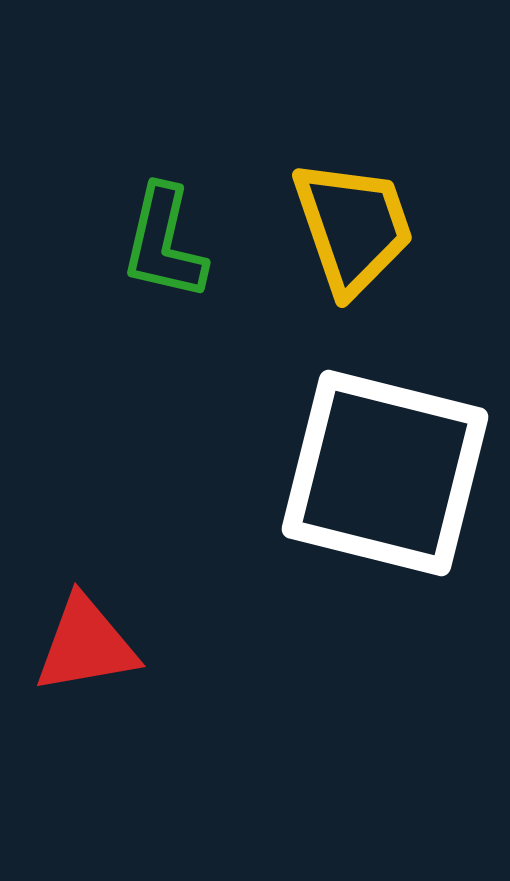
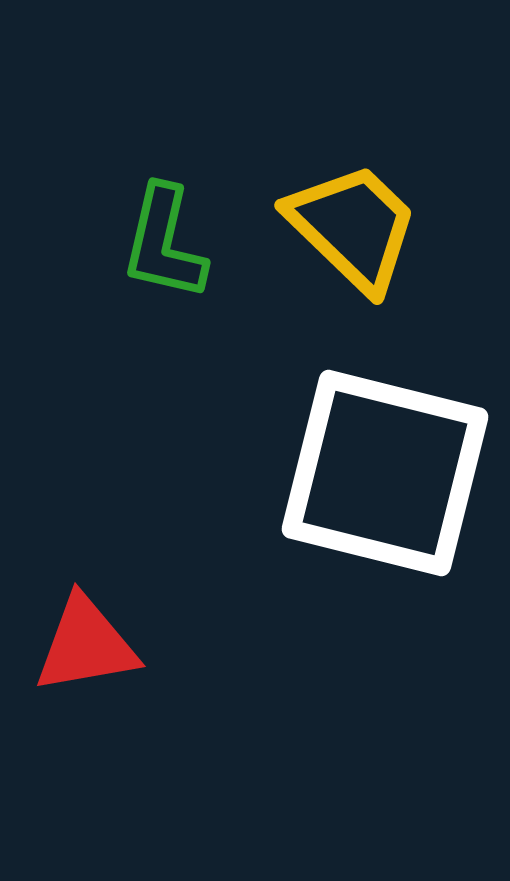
yellow trapezoid: rotated 27 degrees counterclockwise
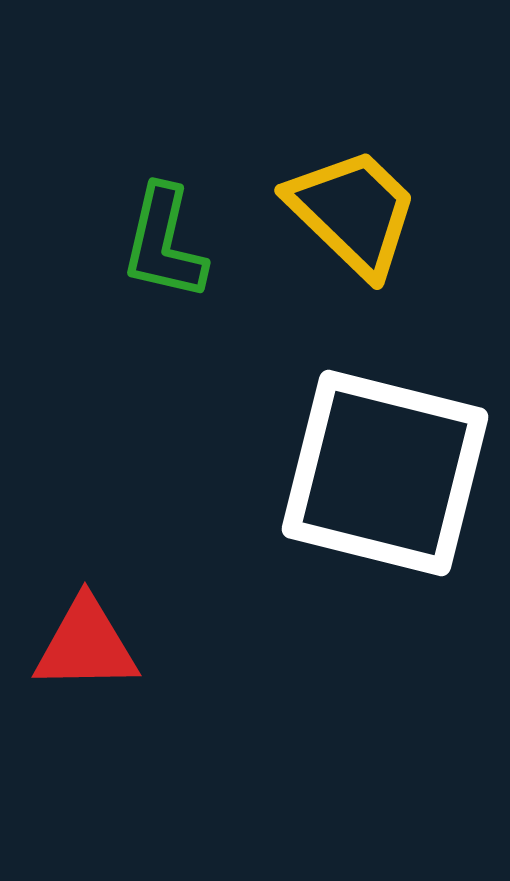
yellow trapezoid: moved 15 px up
red triangle: rotated 9 degrees clockwise
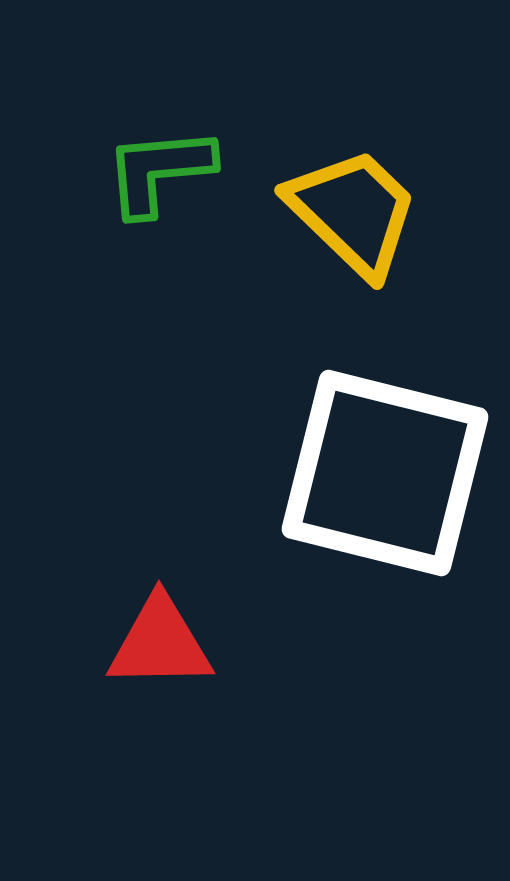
green L-shape: moved 5 px left, 72 px up; rotated 72 degrees clockwise
red triangle: moved 74 px right, 2 px up
